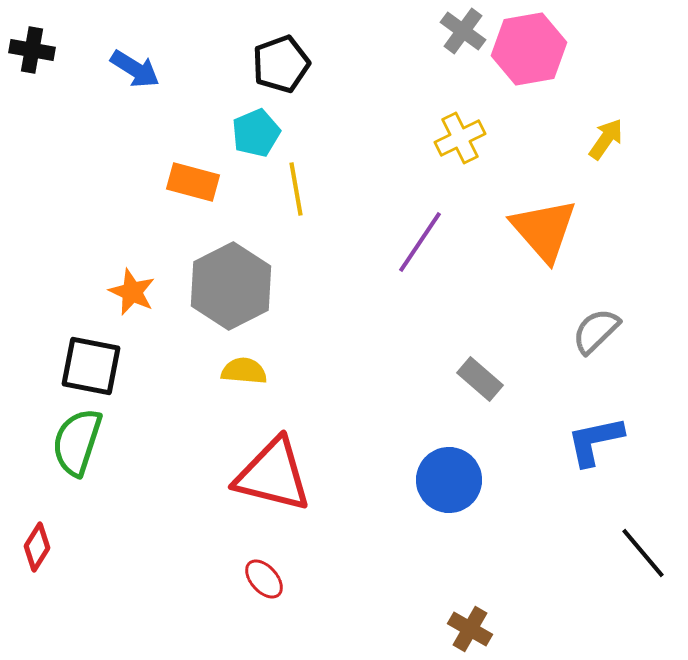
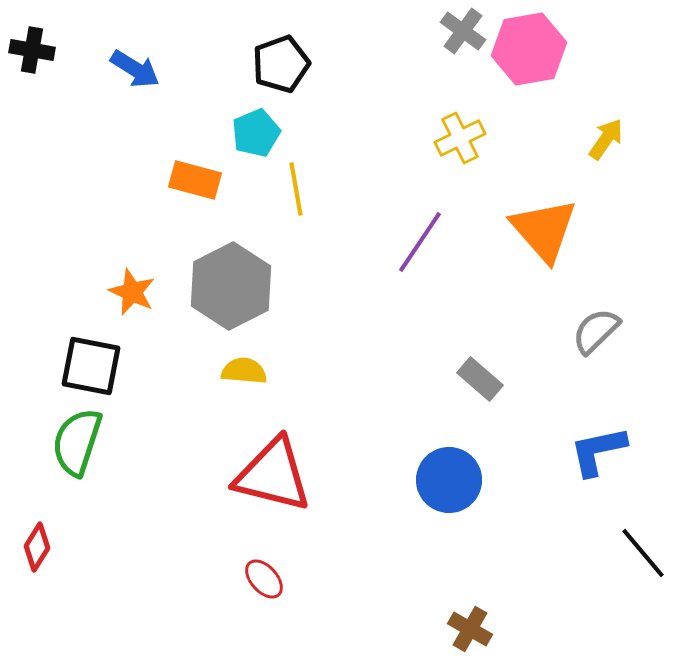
orange rectangle: moved 2 px right, 2 px up
blue L-shape: moved 3 px right, 10 px down
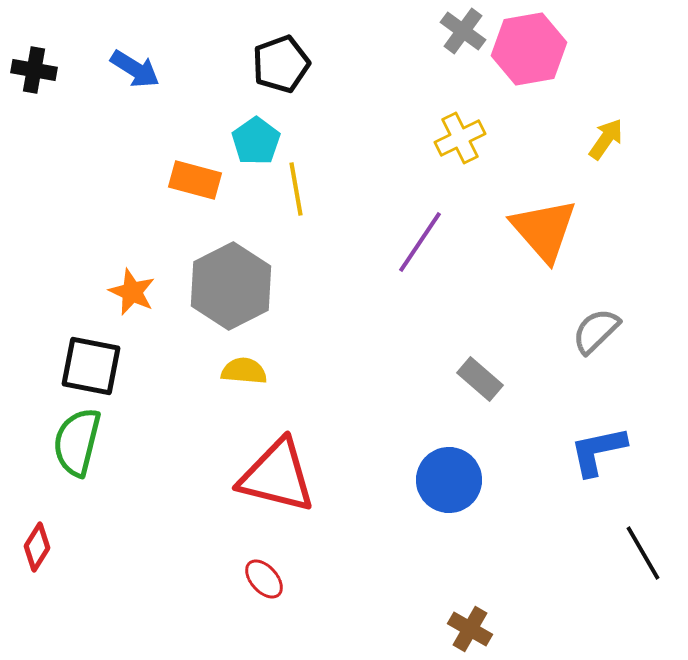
black cross: moved 2 px right, 20 px down
cyan pentagon: moved 8 px down; rotated 12 degrees counterclockwise
green semicircle: rotated 4 degrees counterclockwise
red triangle: moved 4 px right, 1 px down
black line: rotated 10 degrees clockwise
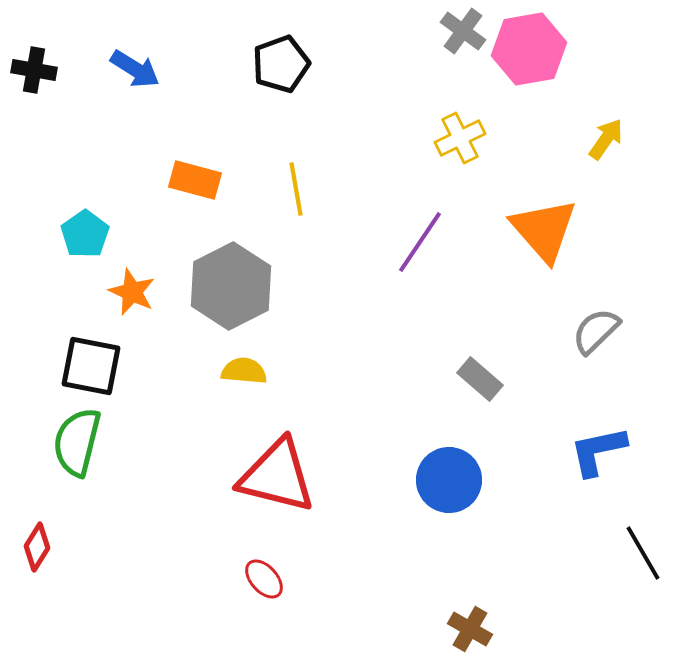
cyan pentagon: moved 171 px left, 93 px down
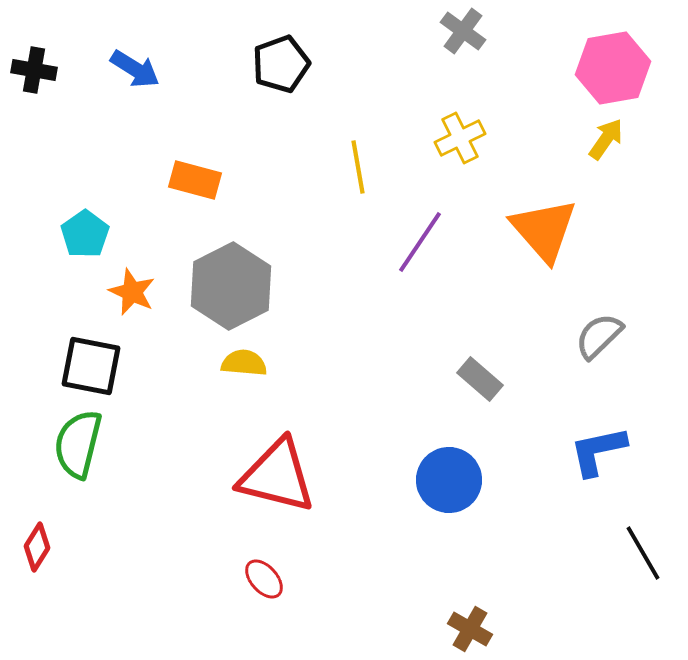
pink hexagon: moved 84 px right, 19 px down
yellow line: moved 62 px right, 22 px up
gray semicircle: moved 3 px right, 5 px down
yellow semicircle: moved 8 px up
green semicircle: moved 1 px right, 2 px down
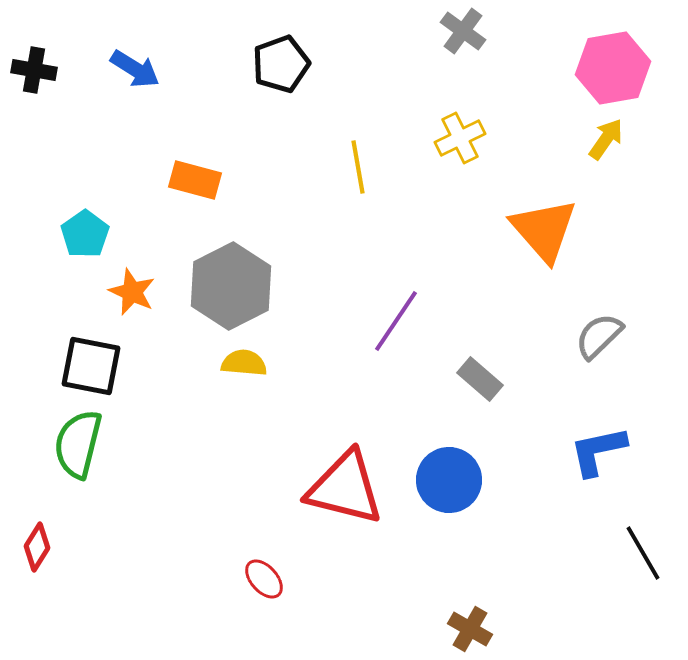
purple line: moved 24 px left, 79 px down
red triangle: moved 68 px right, 12 px down
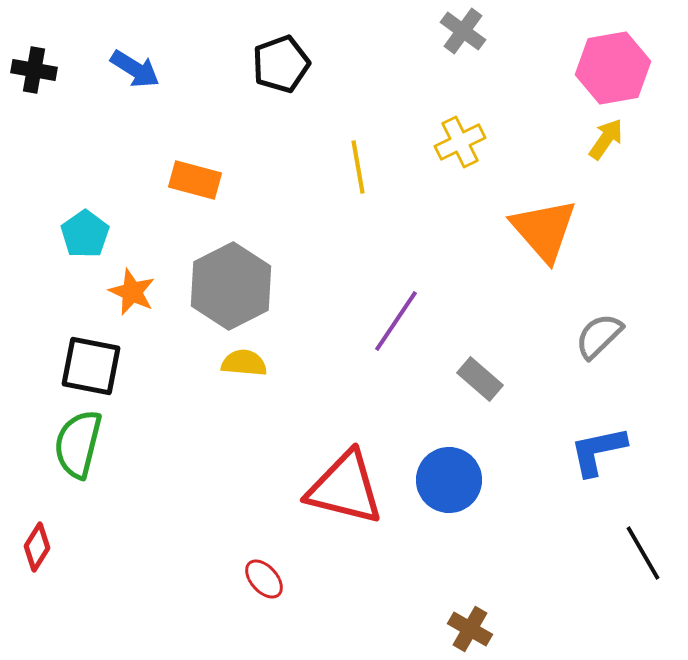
yellow cross: moved 4 px down
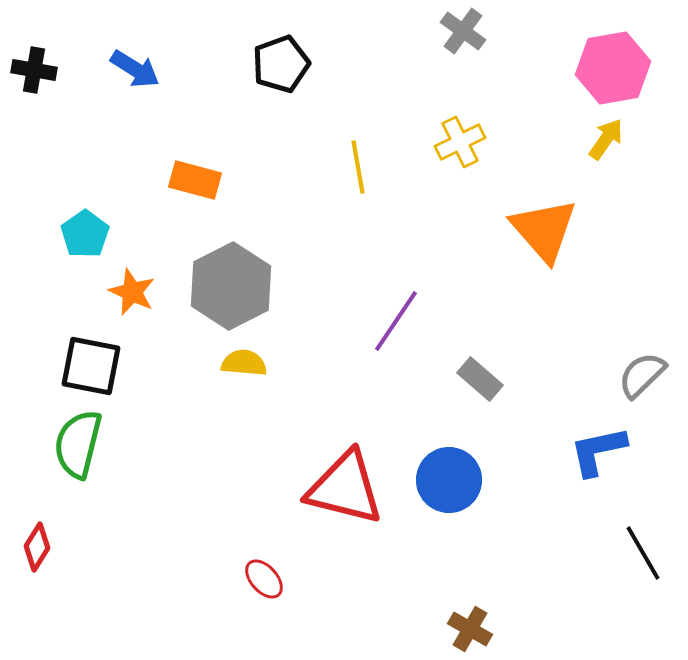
gray semicircle: moved 43 px right, 39 px down
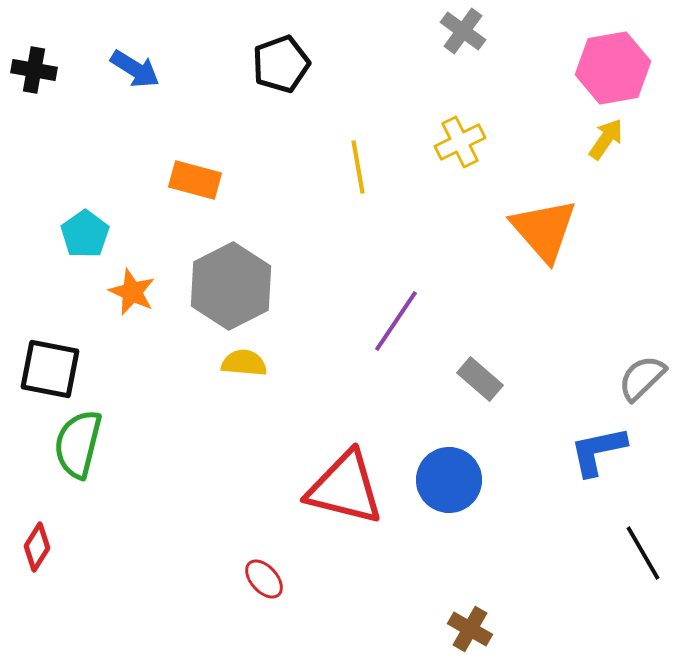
black square: moved 41 px left, 3 px down
gray semicircle: moved 3 px down
